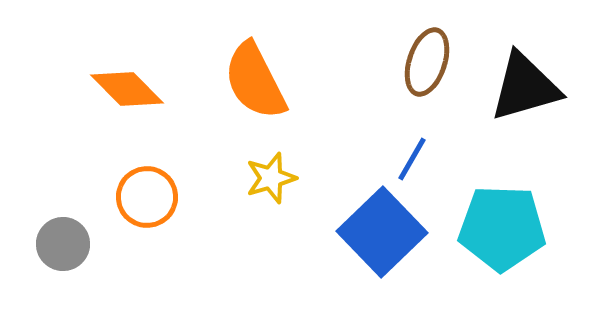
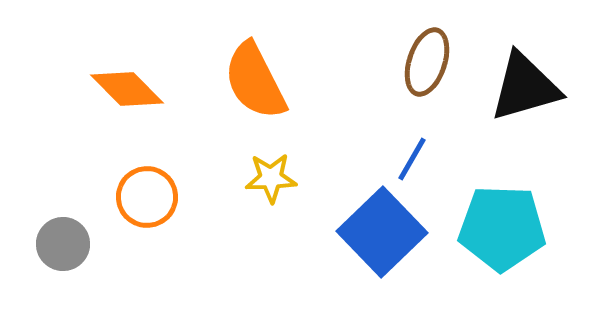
yellow star: rotated 15 degrees clockwise
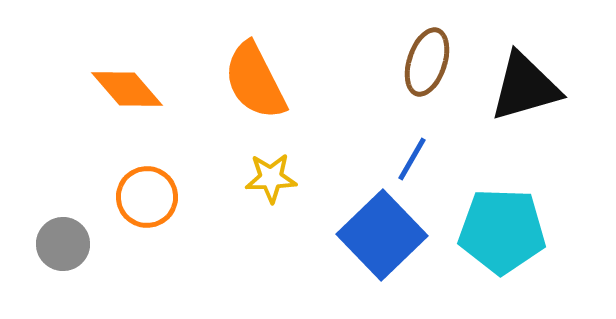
orange diamond: rotated 4 degrees clockwise
cyan pentagon: moved 3 px down
blue square: moved 3 px down
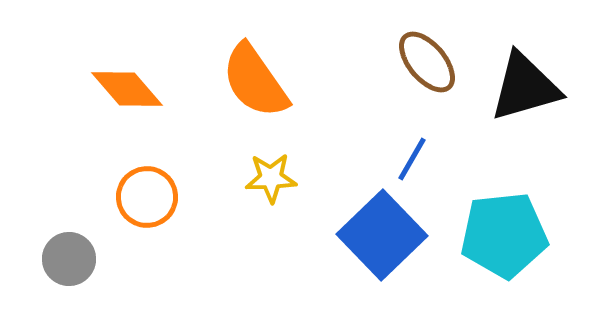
brown ellipse: rotated 58 degrees counterclockwise
orange semicircle: rotated 8 degrees counterclockwise
cyan pentagon: moved 2 px right, 4 px down; rotated 8 degrees counterclockwise
gray circle: moved 6 px right, 15 px down
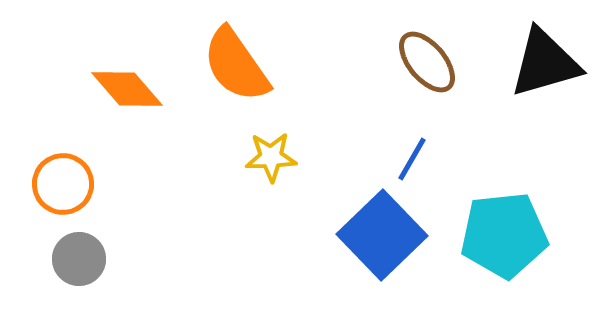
orange semicircle: moved 19 px left, 16 px up
black triangle: moved 20 px right, 24 px up
yellow star: moved 21 px up
orange circle: moved 84 px left, 13 px up
gray circle: moved 10 px right
